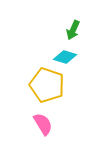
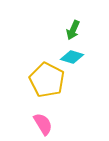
cyan diamond: moved 7 px right
yellow pentagon: moved 5 px up; rotated 8 degrees clockwise
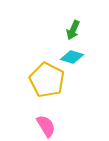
pink semicircle: moved 3 px right, 2 px down
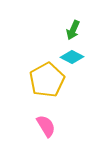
cyan diamond: rotated 10 degrees clockwise
yellow pentagon: rotated 16 degrees clockwise
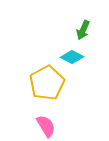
green arrow: moved 10 px right
yellow pentagon: moved 3 px down
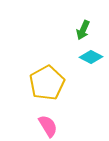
cyan diamond: moved 19 px right
pink semicircle: moved 2 px right
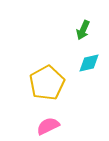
cyan diamond: moved 2 px left, 6 px down; rotated 40 degrees counterclockwise
pink semicircle: rotated 85 degrees counterclockwise
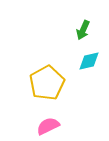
cyan diamond: moved 2 px up
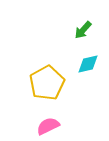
green arrow: rotated 18 degrees clockwise
cyan diamond: moved 1 px left, 3 px down
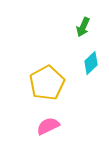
green arrow: moved 3 px up; rotated 18 degrees counterclockwise
cyan diamond: moved 3 px right, 1 px up; rotated 30 degrees counterclockwise
